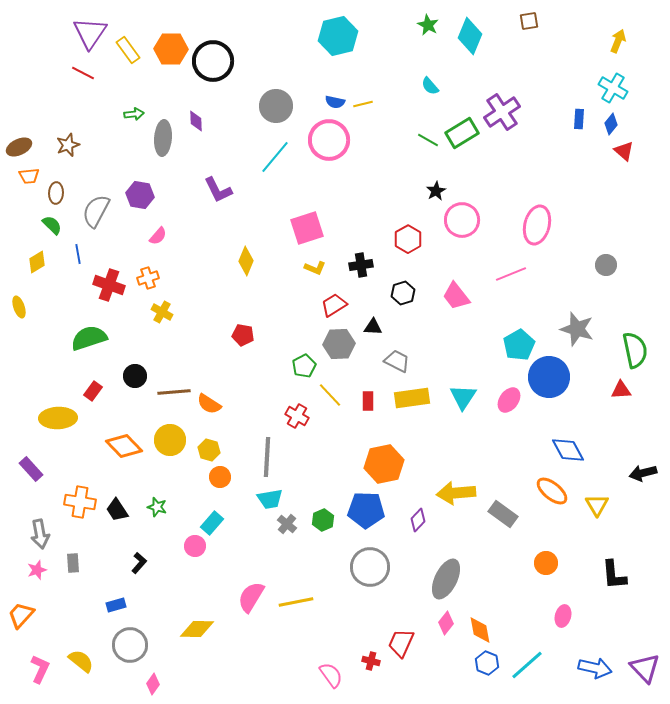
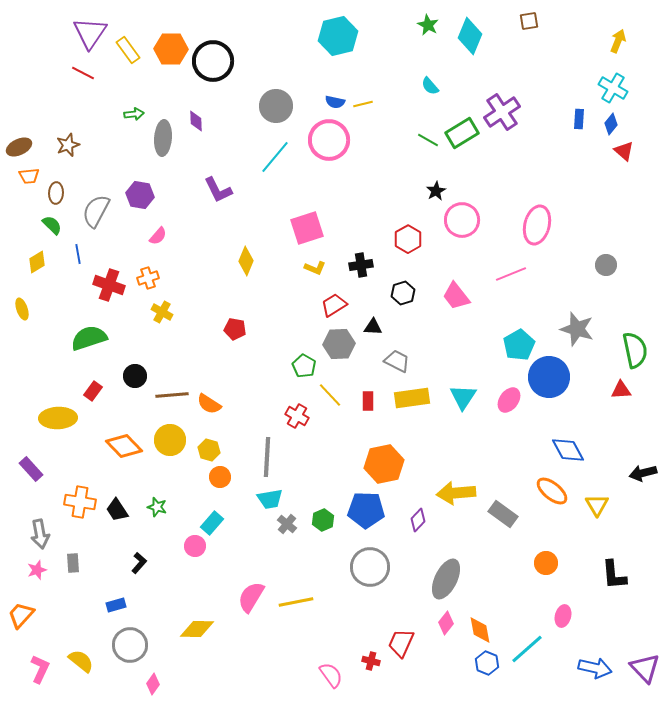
yellow ellipse at (19, 307): moved 3 px right, 2 px down
red pentagon at (243, 335): moved 8 px left, 6 px up
green pentagon at (304, 366): rotated 15 degrees counterclockwise
brown line at (174, 392): moved 2 px left, 3 px down
cyan line at (527, 665): moved 16 px up
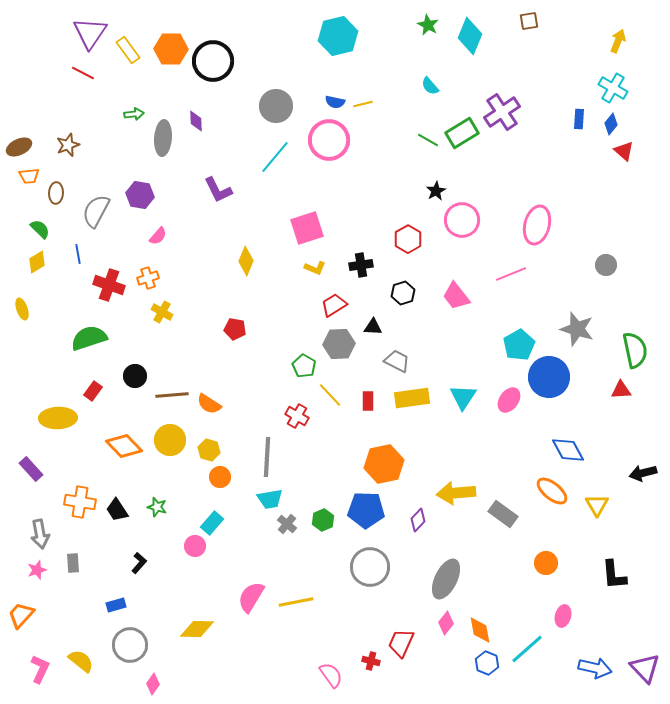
green semicircle at (52, 225): moved 12 px left, 4 px down
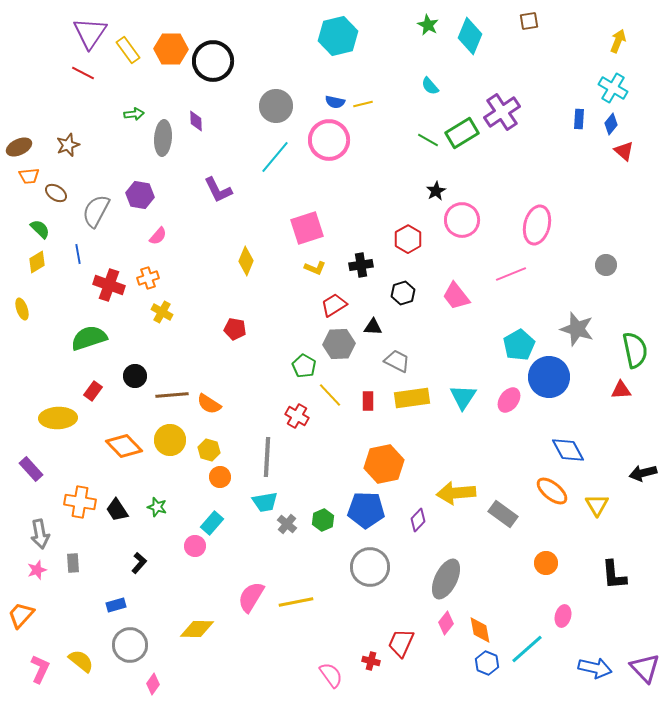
brown ellipse at (56, 193): rotated 60 degrees counterclockwise
cyan trapezoid at (270, 499): moved 5 px left, 3 px down
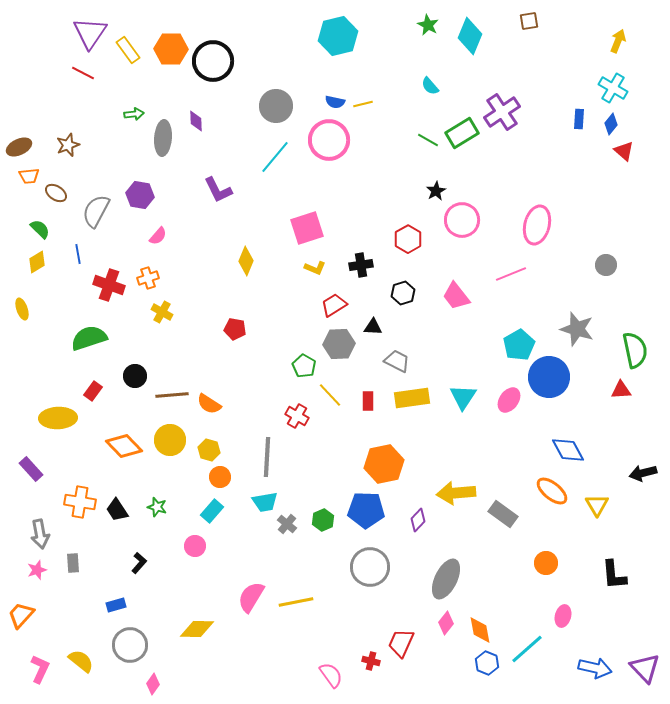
cyan rectangle at (212, 523): moved 12 px up
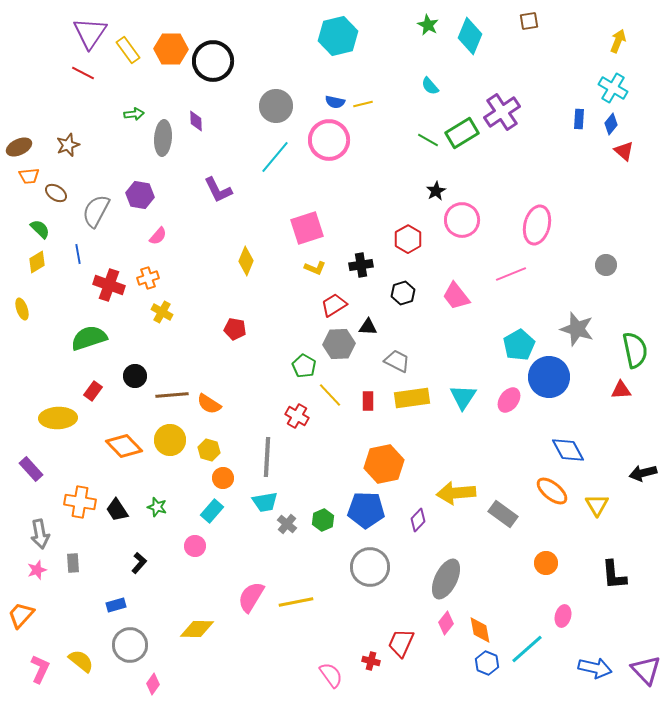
black triangle at (373, 327): moved 5 px left
orange circle at (220, 477): moved 3 px right, 1 px down
purple triangle at (645, 668): moved 1 px right, 2 px down
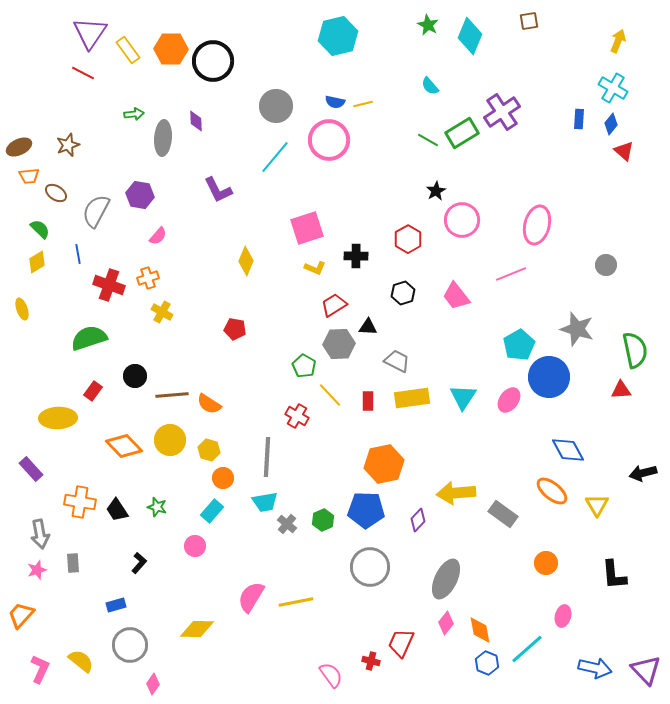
black cross at (361, 265): moved 5 px left, 9 px up; rotated 10 degrees clockwise
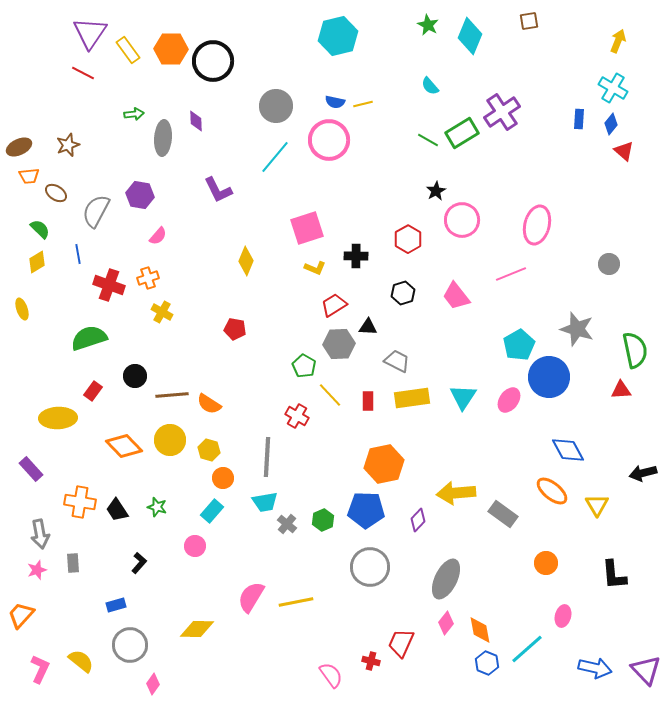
gray circle at (606, 265): moved 3 px right, 1 px up
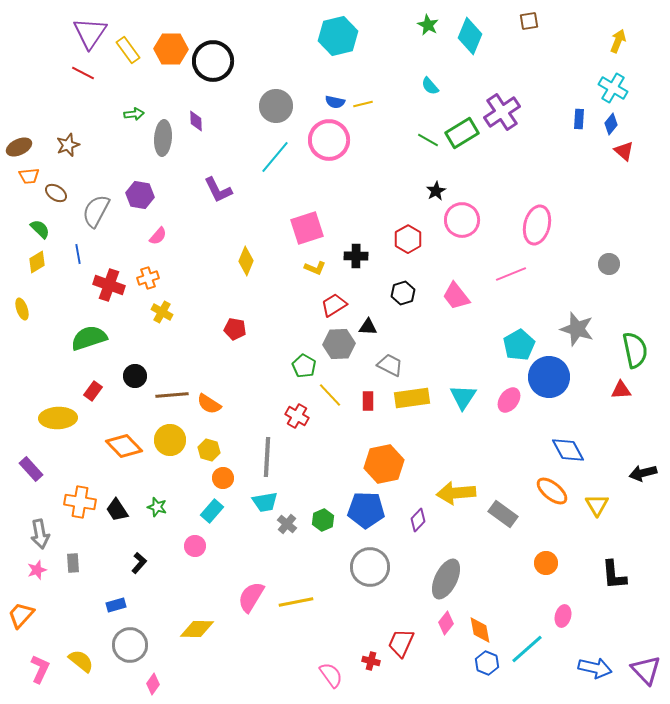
gray trapezoid at (397, 361): moved 7 px left, 4 px down
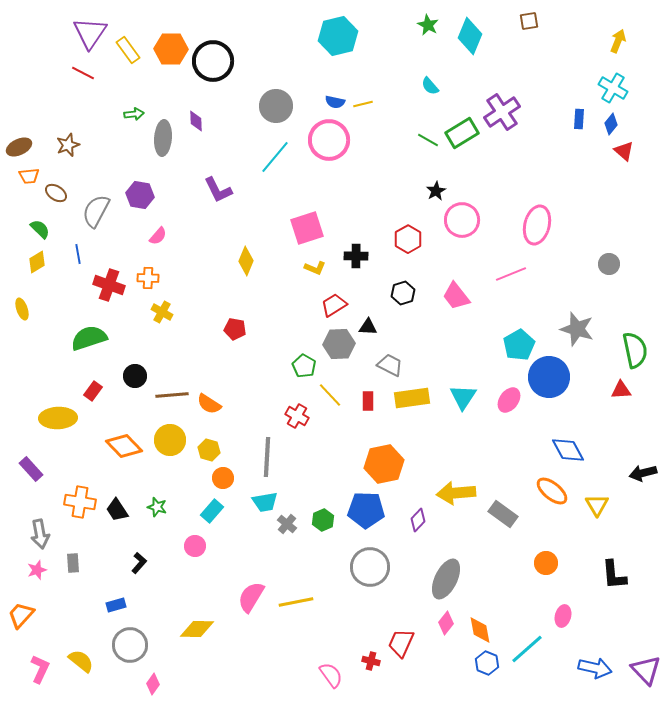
orange cross at (148, 278): rotated 20 degrees clockwise
